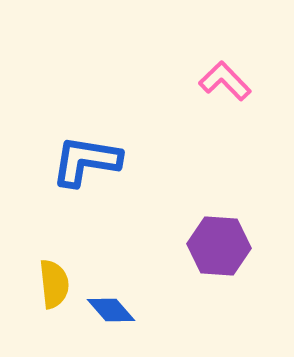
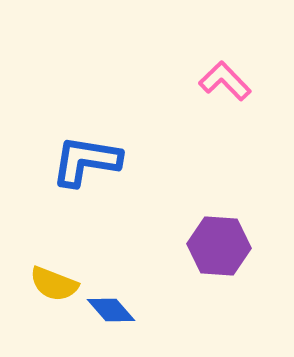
yellow semicircle: rotated 117 degrees clockwise
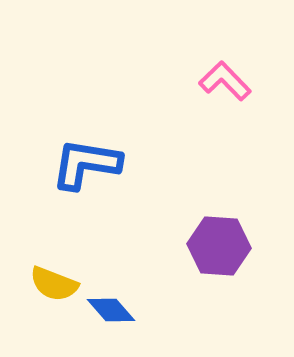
blue L-shape: moved 3 px down
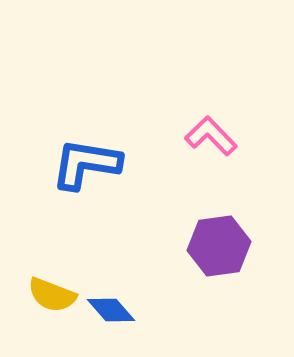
pink L-shape: moved 14 px left, 55 px down
purple hexagon: rotated 12 degrees counterclockwise
yellow semicircle: moved 2 px left, 11 px down
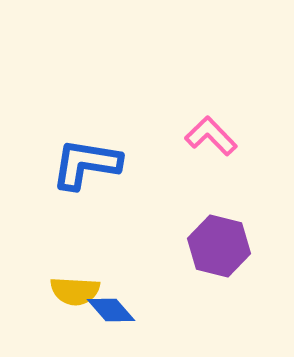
purple hexagon: rotated 22 degrees clockwise
yellow semicircle: moved 23 px right, 4 px up; rotated 18 degrees counterclockwise
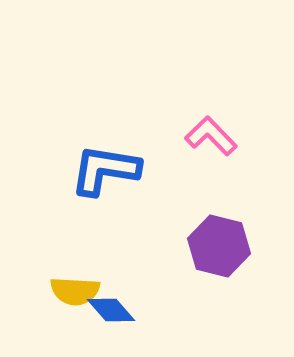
blue L-shape: moved 19 px right, 6 px down
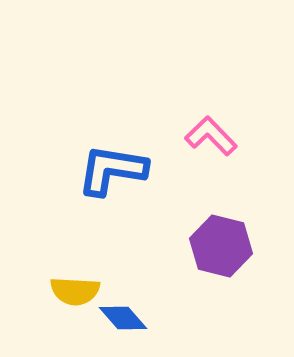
blue L-shape: moved 7 px right
purple hexagon: moved 2 px right
blue diamond: moved 12 px right, 8 px down
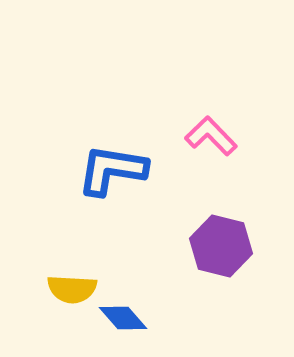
yellow semicircle: moved 3 px left, 2 px up
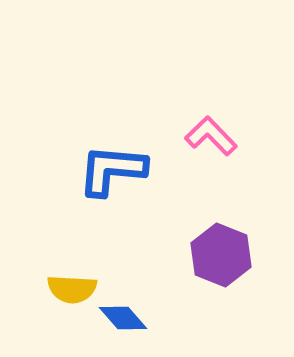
blue L-shape: rotated 4 degrees counterclockwise
purple hexagon: moved 9 px down; rotated 8 degrees clockwise
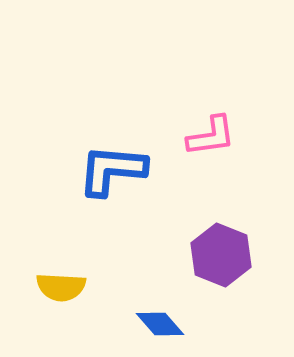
pink L-shape: rotated 126 degrees clockwise
yellow semicircle: moved 11 px left, 2 px up
blue diamond: moved 37 px right, 6 px down
